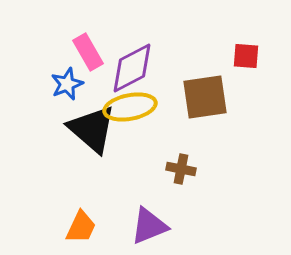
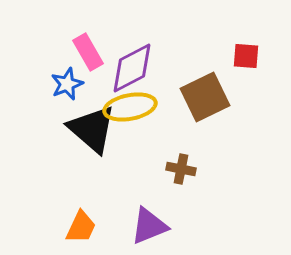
brown square: rotated 18 degrees counterclockwise
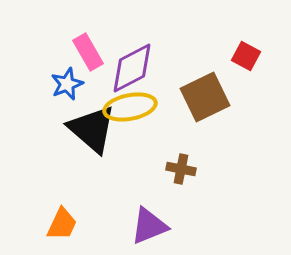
red square: rotated 24 degrees clockwise
orange trapezoid: moved 19 px left, 3 px up
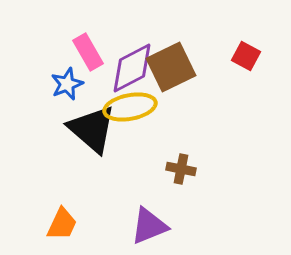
brown square: moved 34 px left, 30 px up
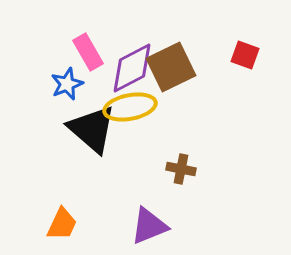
red square: moved 1 px left, 1 px up; rotated 8 degrees counterclockwise
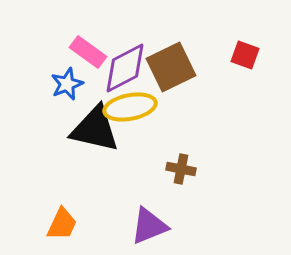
pink rectangle: rotated 24 degrees counterclockwise
purple diamond: moved 7 px left
black triangle: moved 3 px right; rotated 28 degrees counterclockwise
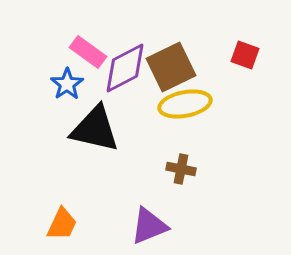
blue star: rotated 12 degrees counterclockwise
yellow ellipse: moved 55 px right, 3 px up
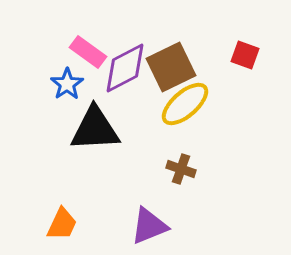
yellow ellipse: rotated 30 degrees counterclockwise
black triangle: rotated 16 degrees counterclockwise
brown cross: rotated 8 degrees clockwise
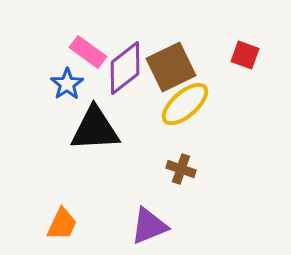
purple diamond: rotated 10 degrees counterclockwise
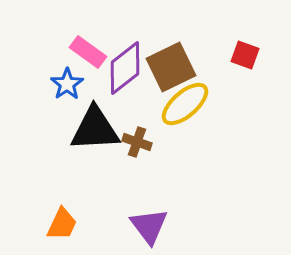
brown cross: moved 44 px left, 27 px up
purple triangle: rotated 45 degrees counterclockwise
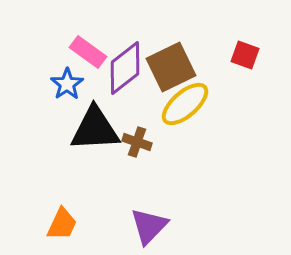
purple triangle: rotated 21 degrees clockwise
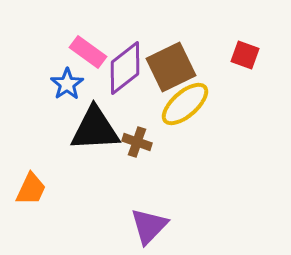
orange trapezoid: moved 31 px left, 35 px up
